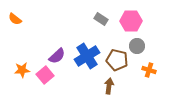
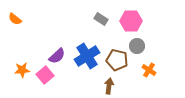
orange cross: rotated 16 degrees clockwise
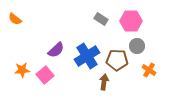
purple semicircle: moved 1 px left, 6 px up
brown pentagon: rotated 10 degrees counterclockwise
brown arrow: moved 5 px left, 4 px up
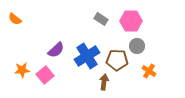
orange cross: moved 1 px down
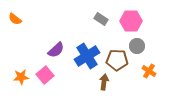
orange star: moved 1 px left, 7 px down
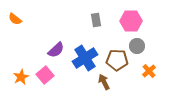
gray rectangle: moved 5 px left, 1 px down; rotated 48 degrees clockwise
blue cross: moved 2 px left, 2 px down
orange cross: rotated 16 degrees clockwise
orange star: rotated 21 degrees counterclockwise
brown arrow: rotated 35 degrees counterclockwise
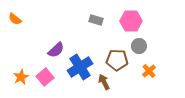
gray rectangle: rotated 64 degrees counterclockwise
gray circle: moved 2 px right
blue cross: moved 5 px left, 9 px down
pink square: moved 2 px down
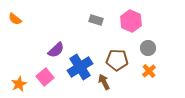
pink hexagon: rotated 25 degrees clockwise
gray circle: moved 9 px right, 2 px down
orange star: moved 2 px left, 7 px down
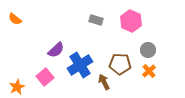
gray circle: moved 2 px down
brown pentagon: moved 3 px right, 4 px down
blue cross: moved 2 px up
orange star: moved 2 px left, 3 px down
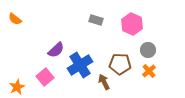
pink hexagon: moved 1 px right, 3 px down
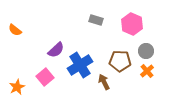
orange semicircle: moved 11 px down
gray circle: moved 2 px left, 1 px down
brown pentagon: moved 3 px up
orange cross: moved 2 px left
